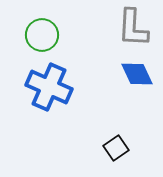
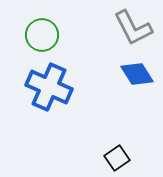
gray L-shape: rotated 30 degrees counterclockwise
blue diamond: rotated 8 degrees counterclockwise
black square: moved 1 px right, 10 px down
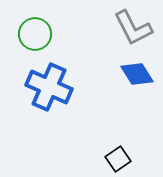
green circle: moved 7 px left, 1 px up
black square: moved 1 px right, 1 px down
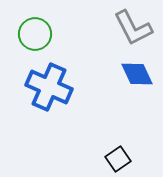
blue diamond: rotated 8 degrees clockwise
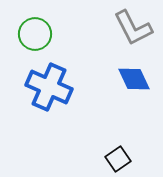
blue diamond: moved 3 px left, 5 px down
